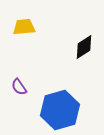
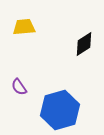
black diamond: moved 3 px up
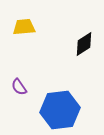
blue hexagon: rotated 9 degrees clockwise
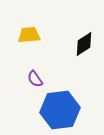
yellow trapezoid: moved 5 px right, 8 px down
purple semicircle: moved 16 px right, 8 px up
